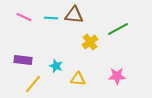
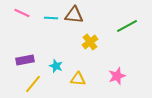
pink line: moved 2 px left, 4 px up
green line: moved 9 px right, 3 px up
purple rectangle: moved 2 px right; rotated 18 degrees counterclockwise
pink star: rotated 18 degrees counterclockwise
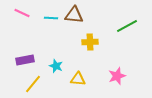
yellow cross: rotated 35 degrees clockwise
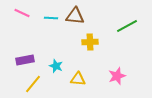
brown triangle: moved 1 px right, 1 px down
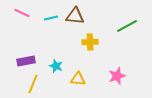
cyan line: rotated 16 degrees counterclockwise
purple rectangle: moved 1 px right, 1 px down
yellow line: rotated 18 degrees counterclockwise
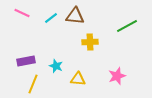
cyan line: rotated 24 degrees counterclockwise
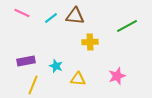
yellow line: moved 1 px down
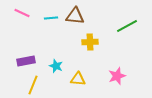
cyan line: rotated 32 degrees clockwise
